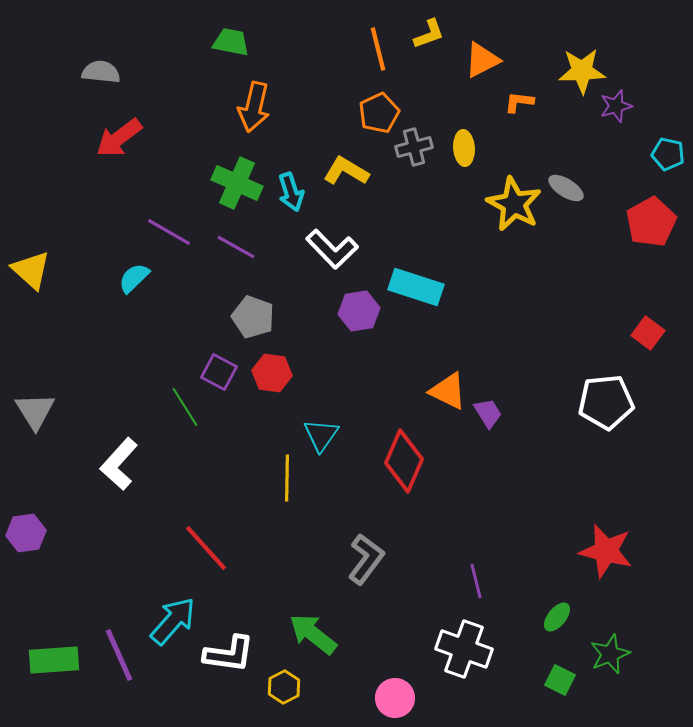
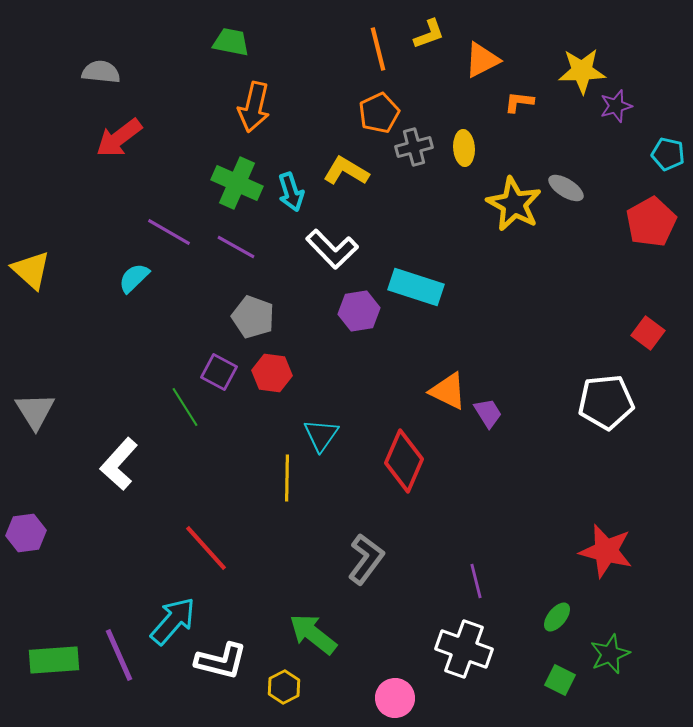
white L-shape at (229, 654): moved 8 px left, 7 px down; rotated 6 degrees clockwise
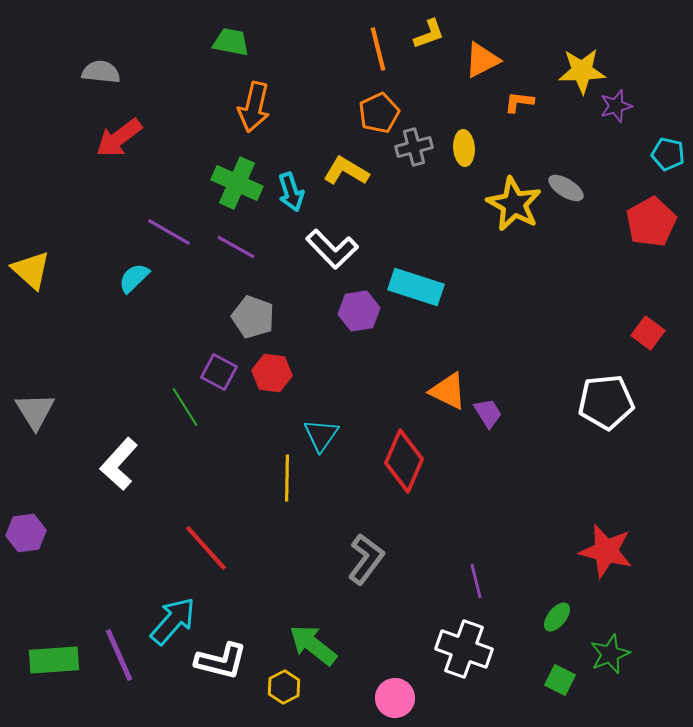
green arrow at (313, 634): moved 11 px down
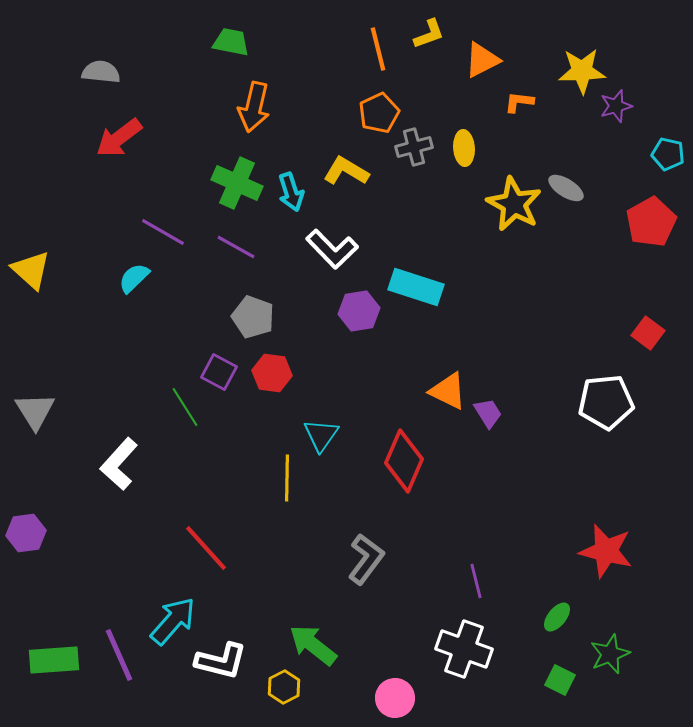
purple line at (169, 232): moved 6 px left
